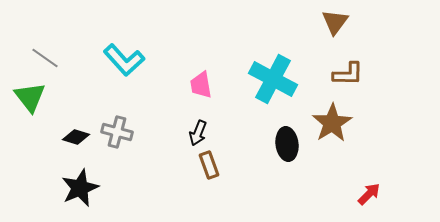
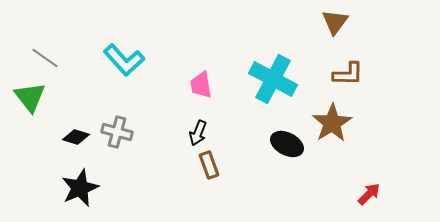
black ellipse: rotated 56 degrees counterclockwise
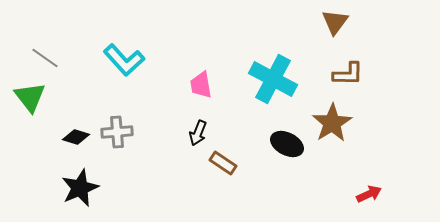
gray cross: rotated 20 degrees counterclockwise
brown rectangle: moved 14 px right, 2 px up; rotated 36 degrees counterclockwise
red arrow: rotated 20 degrees clockwise
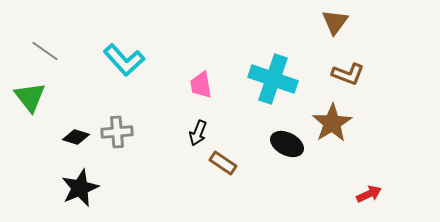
gray line: moved 7 px up
brown L-shape: rotated 20 degrees clockwise
cyan cross: rotated 9 degrees counterclockwise
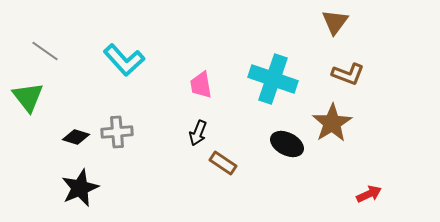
green triangle: moved 2 px left
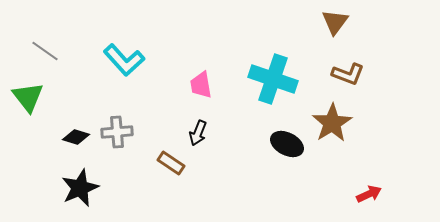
brown rectangle: moved 52 px left
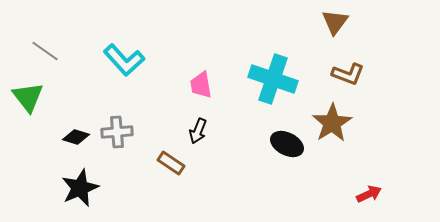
black arrow: moved 2 px up
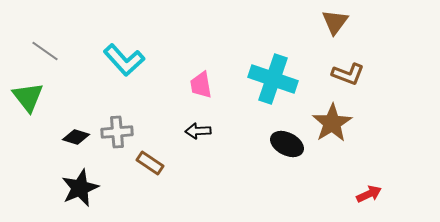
black arrow: rotated 65 degrees clockwise
brown rectangle: moved 21 px left
